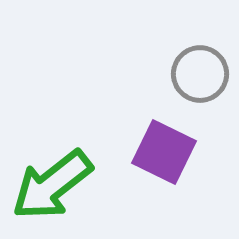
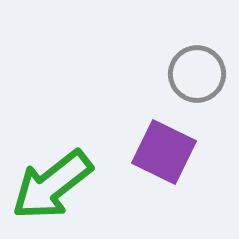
gray circle: moved 3 px left
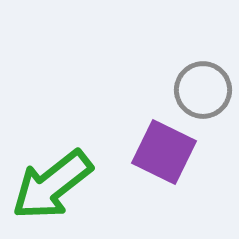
gray circle: moved 6 px right, 16 px down
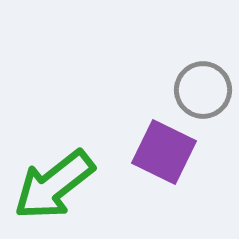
green arrow: moved 2 px right
